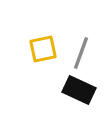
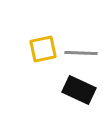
gray line: rotated 72 degrees clockwise
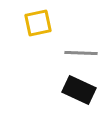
yellow square: moved 5 px left, 26 px up
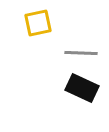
black rectangle: moved 3 px right, 2 px up
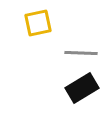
black rectangle: rotated 56 degrees counterclockwise
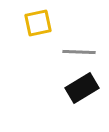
gray line: moved 2 px left, 1 px up
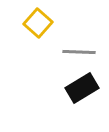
yellow square: rotated 36 degrees counterclockwise
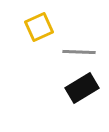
yellow square: moved 1 px right, 4 px down; rotated 24 degrees clockwise
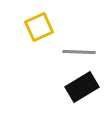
black rectangle: moved 1 px up
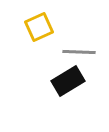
black rectangle: moved 14 px left, 6 px up
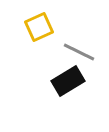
gray line: rotated 24 degrees clockwise
